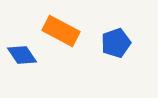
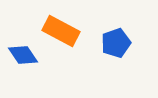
blue diamond: moved 1 px right
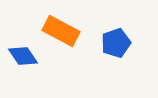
blue diamond: moved 1 px down
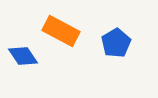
blue pentagon: rotated 12 degrees counterclockwise
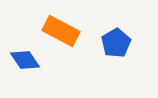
blue diamond: moved 2 px right, 4 px down
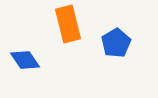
orange rectangle: moved 7 px right, 7 px up; rotated 48 degrees clockwise
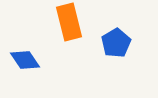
orange rectangle: moved 1 px right, 2 px up
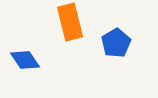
orange rectangle: moved 1 px right
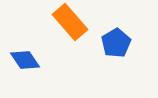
orange rectangle: rotated 27 degrees counterclockwise
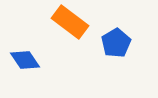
orange rectangle: rotated 12 degrees counterclockwise
